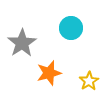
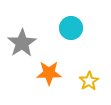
orange star: rotated 15 degrees clockwise
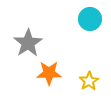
cyan circle: moved 19 px right, 9 px up
gray star: moved 6 px right
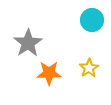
cyan circle: moved 2 px right, 1 px down
yellow star: moved 13 px up
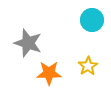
gray star: rotated 20 degrees counterclockwise
yellow star: moved 1 px left, 2 px up
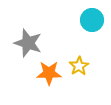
yellow star: moved 9 px left
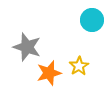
gray star: moved 1 px left, 4 px down
orange star: rotated 15 degrees counterclockwise
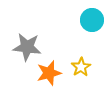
gray star: rotated 12 degrees counterclockwise
yellow star: moved 2 px right, 1 px down
